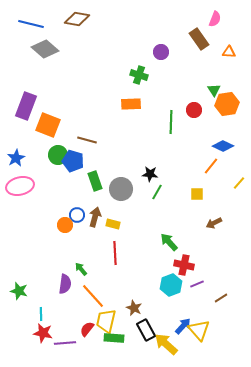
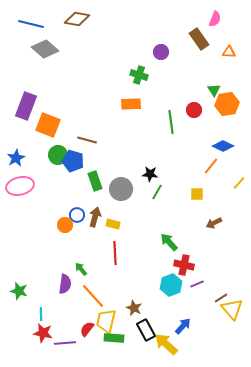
green line at (171, 122): rotated 10 degrees counterclockwise
yellow triangle at (199, 330): moved 33 px right, 21 px up
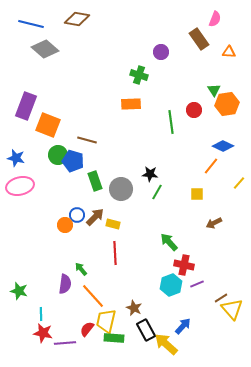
blue star at (16, 158): rotated 30 degrees counterclockwise
brown arrow at (95, 217): rotated 30 degrees clockwise
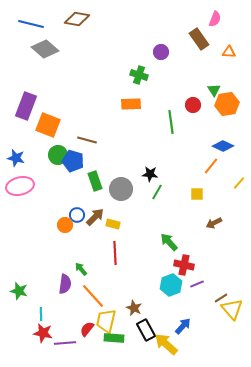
red circle at (194, 110): moved 1 px left, 5 px up
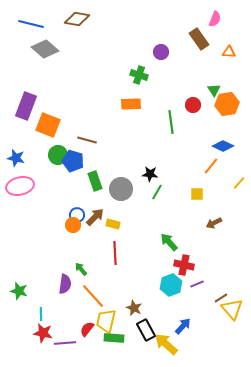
orange circle at (65, 225): moved 8 px right
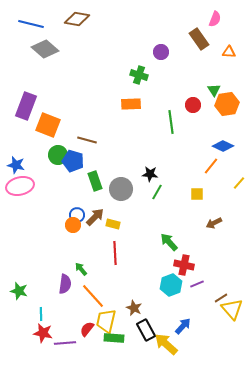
blue star at (16, 158): moved 7 px down
